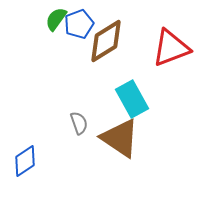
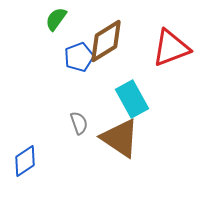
blue pentagon: moved 33 px down
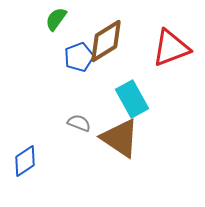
gray semicircle: rotated 50 degrees counterclockwise
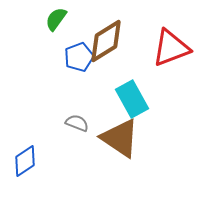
gray semicircle: moved 2 px left
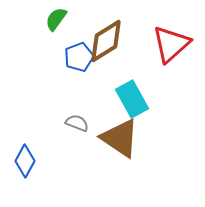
red triangle: moved 4 px up; rotated 21 degrees counterclockwise
blue diamond: rotated 28 degrees counterclockwise
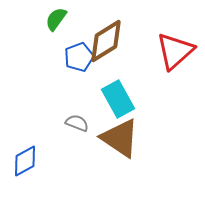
red triangle: moved 4 px right, 7 px down
cyan rectangle: moved 14 px left
blue diamond: rotated 32 degrees clockwise
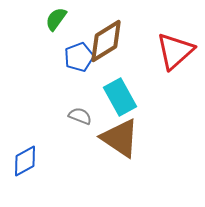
cyan rectangle: moved 2 px right, 2 px up
gray semicircle: moved 3 px right, 7 px up
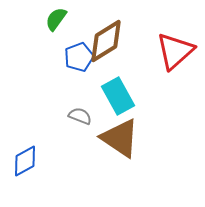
cyan rectangle: moved 2 px left, 1 px up
